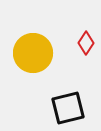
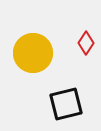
black square: moved 2 px left, 4 px up
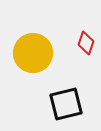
red diamond: rotated 15 degrees counterclockwise
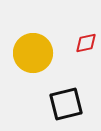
red diamond: rotated 60 degrees clockwise
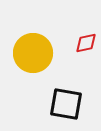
black square: rotated 24 degrees clockwise
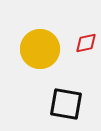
yellow circle: moved 7 px right, 4 px up
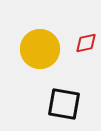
black square: moved 2 px left
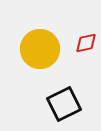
black square: rotated 36 degrees counterclockwise
